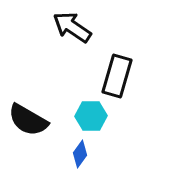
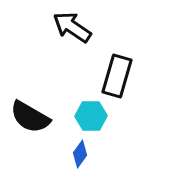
black semicircle: moved 2 px right, 3 px up
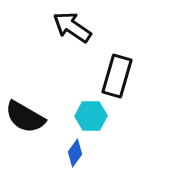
black semicircle: moved 5 px left
blue diamond: moved 5 px left, 1 px up
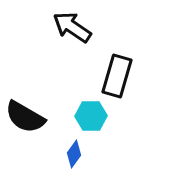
blue diamond: moved 1 px left, 1 px down
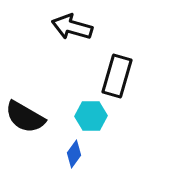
black arrow: rotated 18 degrees counterclockwise
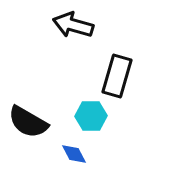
black arrow: moved 1 px right, 2 px up
black semicircle: moved 3 px right, 5 px down
blue diamond: rotated 64 degrees counterclockwise
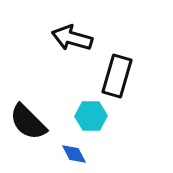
black arrow: moved 1 px left, 13 px down
black semicircle: rotated 15 degrees clockwise
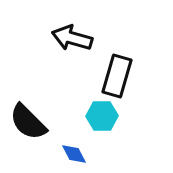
cyan hexagon: moved 11 px right
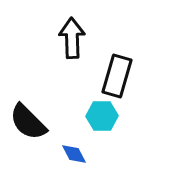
black arrow: rotated 72 degrees clockwise
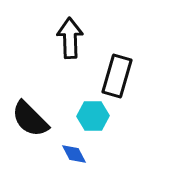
black arrow: moved 2 px left
cyan hexagon: moved 9 px left
black semicircle: moved 2 px right, 3 px up
